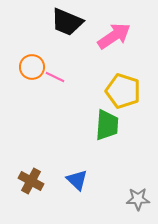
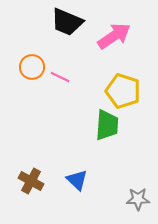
pink line: moved 5 px right
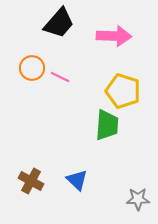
black trapezoid: moved 8 px left, 1 px down; rotated 72 degrees counterclockwise
pink arrow: rotated 36 degrees clockwise
orange circle: moved 1 px down
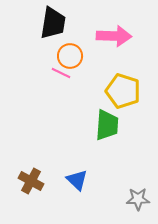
black trapezoid: moved 6 px left; rotated 32 degrees counterclockwise
orange circle: moved 38 px right, 12 px up
pink line: moved 1 px right, 4 px up
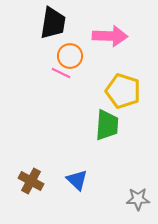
pink arrow: moved 4 px left
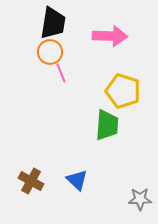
orange circle: moved 20 px left, 4 px up
pink line: rotated 42 degrees clockwise
gray star: moved 2 px right
